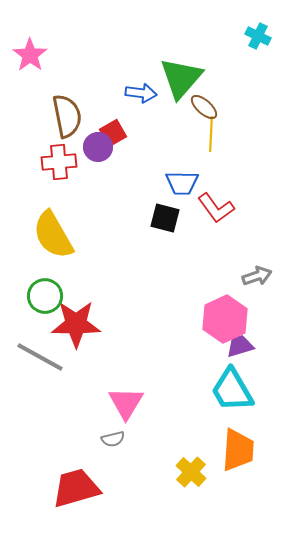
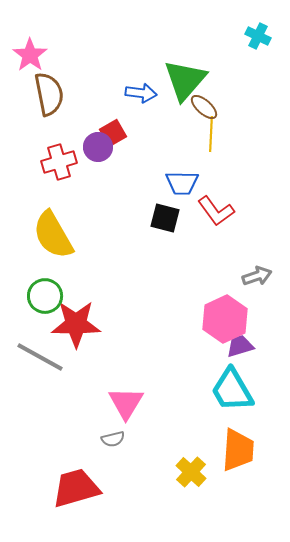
green triangle: moved 4 px right, 2 px down
brown semicircle: moved 18 px left, 22 px up
red cross: rotated 12 degrees counterclockwise
red L-shape: moved 3 px down
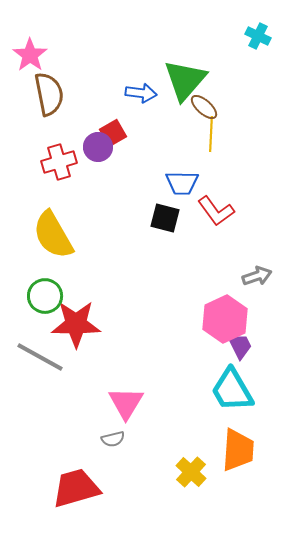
purple trapezoid: rotated 80 degrees clockwise
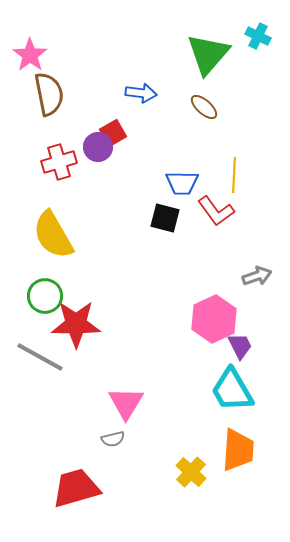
green triangle: moved 23 px right, 26 px up
yellow line: moved 23 px right, 41 px down
pink hexagon: moved 11 px left
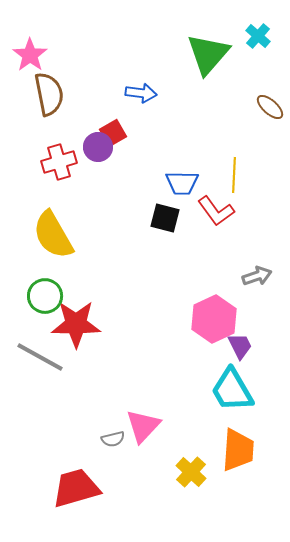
cyan cross: rotated 15 degrees clockwise
brown ellipse: moved 66 px right
pink triangle: moved 17 px right, 23 px down; rotated 12 degrees clockwise
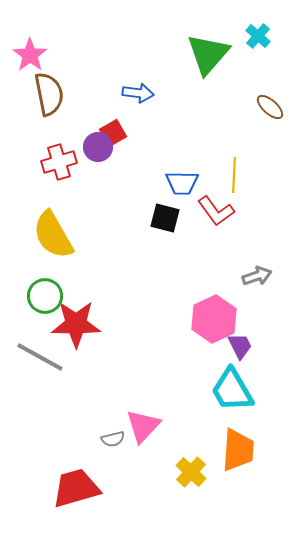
blue arrow: moved 3 px left
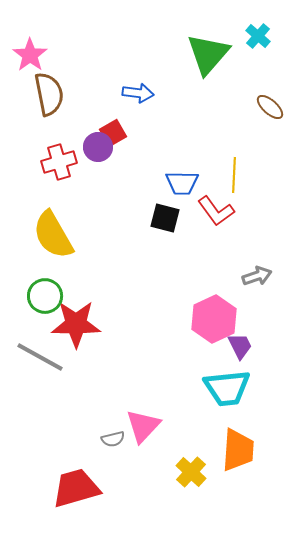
cyan trapezoid: moved 5 px left, 2 px up; rotated 66 degrees counterclockwise
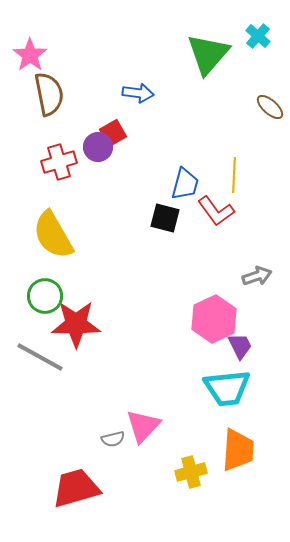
blue trapezoid: moved 3 px right, 1 px down; rotated 76 degrees counterclockwise
yellow cross: rotated 32 degrees clockwise
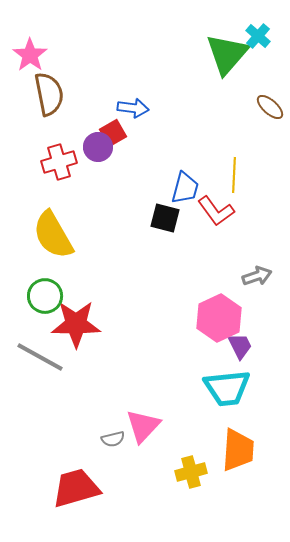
green triangle: moved 19 px right
blue arrow: moved 5 px left, 15 px down
blue trapezoid: moved 4 px down
pink hexagon: moved 5 px right, 1 px up
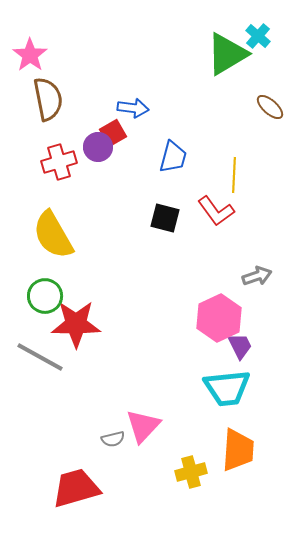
green triangle: rotated 18 degrees clockwise
brown semicircle: moved 1 px left, 5 px down
blue trapezoid: moved 12 px left, 31 px up
